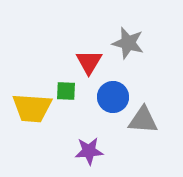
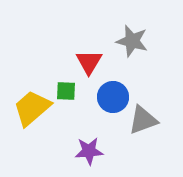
gray star: moved 4 px right, 2 px up
yellow trapezoid: rotated 135 degrees clockwise
gray triangle: rotated 24 degrees counterclockwise
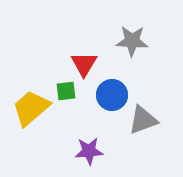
gray star: rotated 12 degrees counterclockwise
red triangle: moved 5 px left, 2 px down
green square: rotated 10 degrees counterclockwise
blue circle: moved 1 px left, 2 px up
yellow trapezoid: moved 1 px left
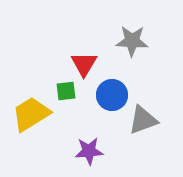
yellow trapezoid: moved 6 px down; rotated 9 degrees clockwise
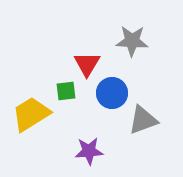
red triangle: moved 3 px right
blue circle: moved 2 px up
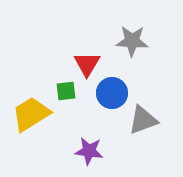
purple star: rotated 12 degrees clockwise
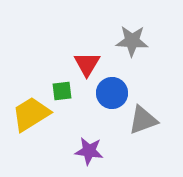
green square: moved 4 px left
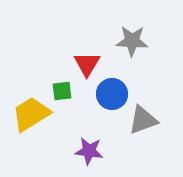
blue circle: moved 1 px down
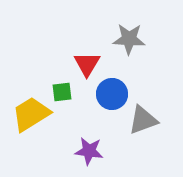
gray star: moved 3 px left, 2 px up
green square: moved 1 px down
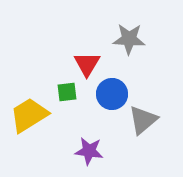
green square: moved 5 px right
yellow trapezoid: moved 2 px left, 1 px down
gray triangle: rotated 20 degrees counterclockwise
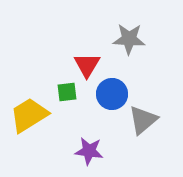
red triangle: moved 1 px down
